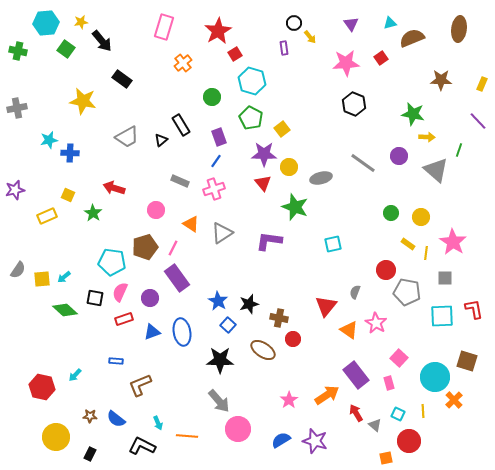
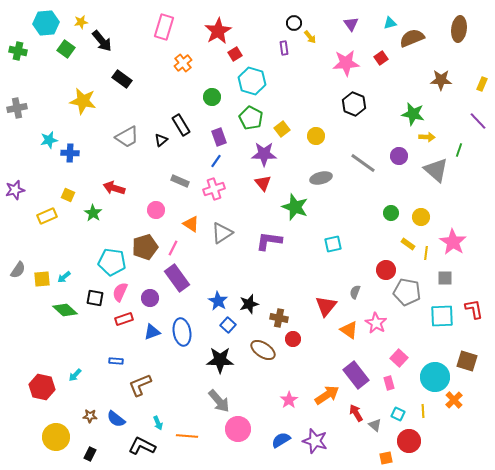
yellow circle at (289, 167): moved 27 px right, 31 px up
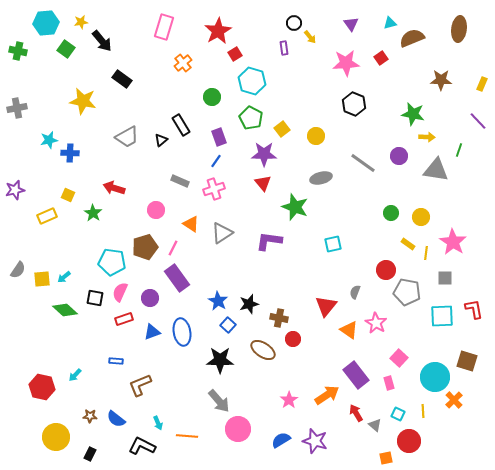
gray triangle at (436, 170): rotated 32 degrees counterclockwise
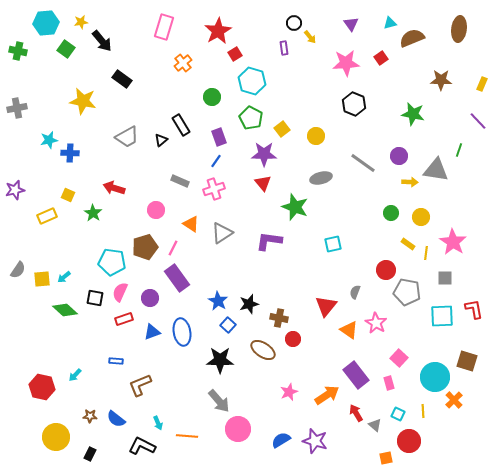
yellow arrow at (427, 137): moved 17 px left, 45 px down
pink star at (289, 400): moved 8 px up; rotated 12 degrees clockwise
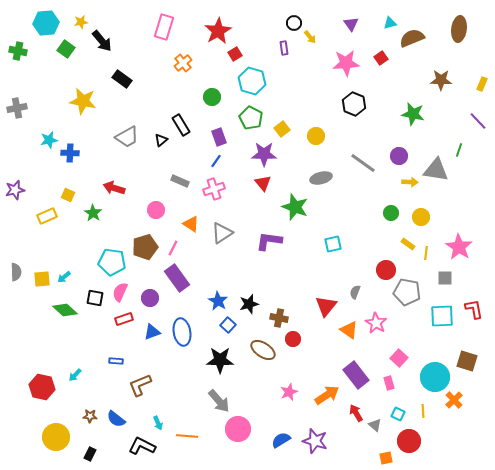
pink star at (453, 242): moved 6 px right, 5 px down
gray semicircle at (18, 270): moved 2 px left, 2 px down; rotated 36 degrees counterclockwise
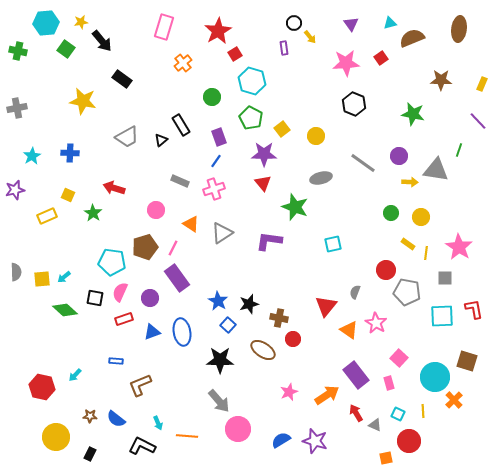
cyan star at (49, 140): moved 17 px left, 16 px down; rotated 18 degrees counterclockwise
gray triangle at (375, 425): rotated 16 degrees counterclockwise
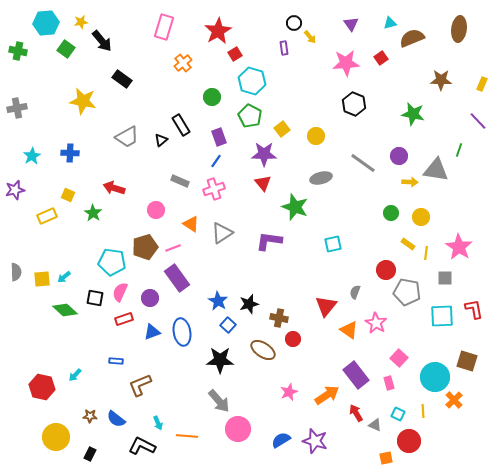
green pentagon at (251, 118): moved 1 px left, 2 px up
pink line at (173, 248): rotated 42 degrees clockwise
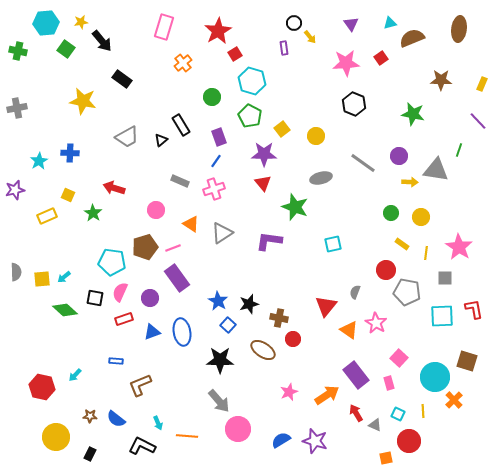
cyan star at (32, 156): moved 7 px right, 5 px down
yellow rectangle at (408, 244): moved 6 px left
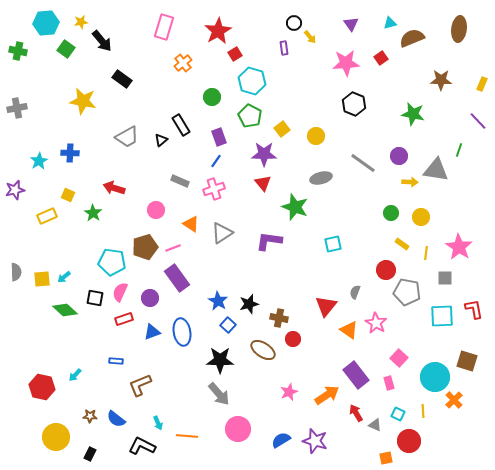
gray arrow at (219, 401): moved 7 px up
